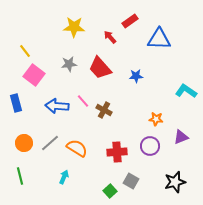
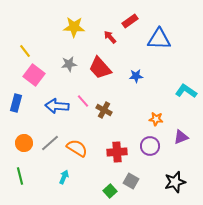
blue rectangle: rotated 30 degrees clockwise
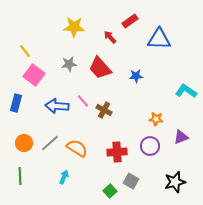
green line: rotated 12 degrees clockwise
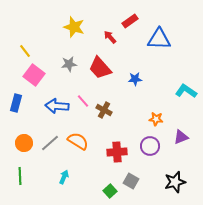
yellow star: rotated 15 degrees clockwise
blue star: moved 1 px left, 3 px down
orange semicircle: moved 1 px right, 7 px up
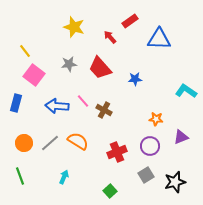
red cross: rotated 18 degrees counterclockwise
green line: rotated 18 degrees counterclockwise
gray square: moved 15 px right, 6 px up; rotated 28 degrees clockwise
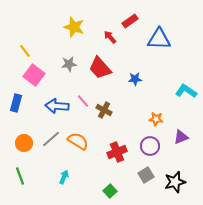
gray line: moved 1 px right, 4 px up
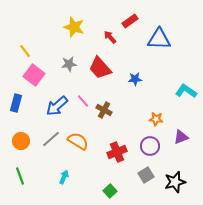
blue arrow: rotated 45 degrees counterclockwise
orange circle: moved 3 px left, 2 px up
